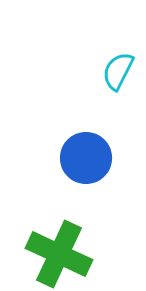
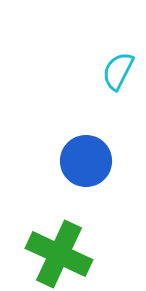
blue circle: moved 3 px down
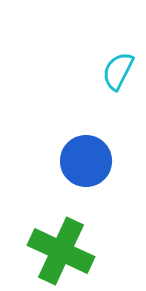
green cross: moved 2 px right, 3 px up
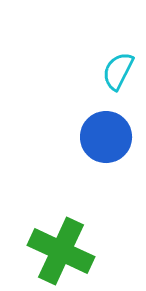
blue circle: moved 20 px right, 24 px up
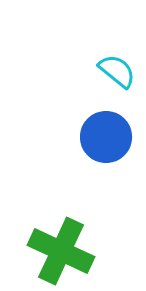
cyan semicircle: moved 1 px left; rotated 102 degrees clockwise
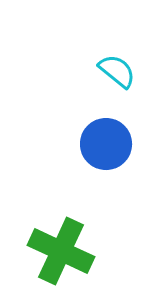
blue circle: moved 7 px down
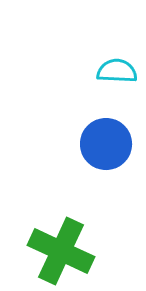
cyan semicircle: rotated 36 degrees counterclockwise
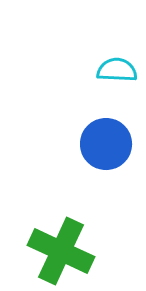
cyan semicircle: moved 1 px up
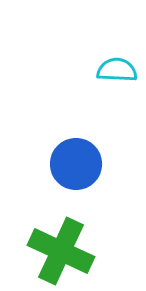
blue circle: moved 30 px left, 20 px down
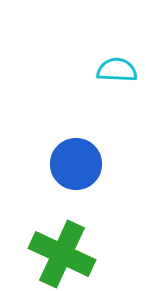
green cross: moved 1 px right, 3 px down
